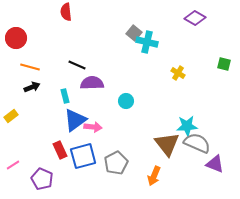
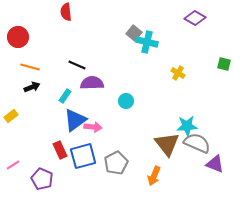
red circle: moved 2 px right, 1 px up
cyan rectangle: rotated 48 degrees clockwise
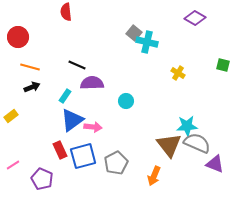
green square: moved 1 px left, 1 px down
blue triangle: moved 3 px left
brown triangle: moved 2 px right, 1 px down
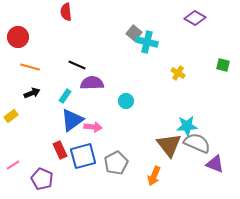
black arrow: moved 6 px down
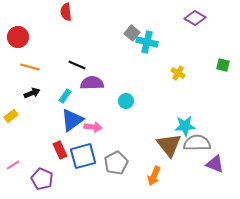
gray square: moved 2 px left
cyan star: moved 2 px left
gray semicircle: rotated 24 degrees counterclockwise
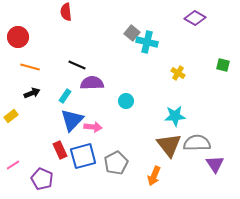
blue triangle: rotated 10 degrees counterclockwise
cyan star: moved 10 px left, 10 px up
purple triangle: rotated 36 degrees clockwise
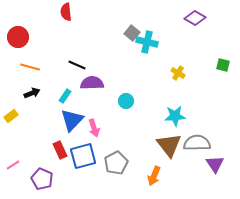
pink arrow: moved 1 px right, 1 px down; rotated 66 degrees clockwise
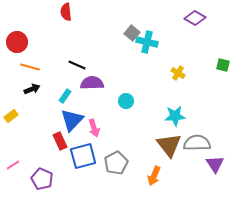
red circle: moved 1 px left, 5 px down
black arrow: moved 4 px up
red rectangle: moved 9 px up
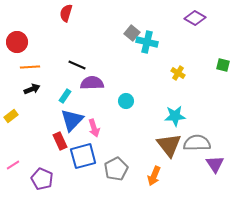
red semicircle: moved 1 px down; rotated 24 degrees clockwise
orange line: rotated 18 degrees counterclockwise
gray pentagon: moved 6 px down
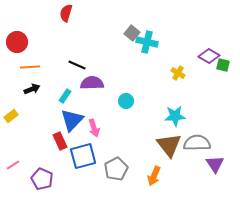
purple diamond: moved 14 px right, 38 px down
